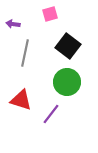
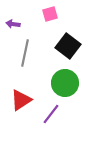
green circle: moved 2 px left, 1 px down
red triangle: rotated 50 degrees counterclockwise
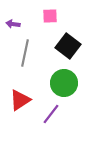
pink square: moved 2 px down; rotated 14 degrees clockwise
green circle: moved 1 px left
red triangle: moved 1 px left
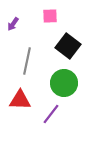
purple arrow: rotated 64 degrees counterclockwise
gray line: moved 2 px right, 8 px down
red triangle: rotated 35 degrees clockwise
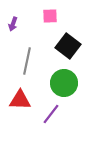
purple arrow: rotated 16 degrees counterclockwise
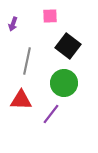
red triangle: moved 1 px right
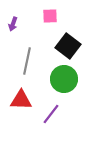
green circle: moved 4 px up
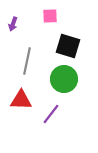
black square: rotated 20 degrees counterclockwise
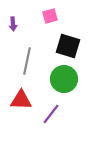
pink square: rotated 14 degrees counterclockwise
purple arrow: rotated 24 degrees counterclockwise
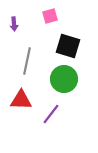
purple arrow: moved 1 px right
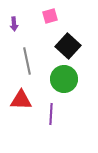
black square: rotated 25 degrees clockwise
gray line: rotated 24 degrees counterclockwise
purple line: rotated 35 degrees counterclockwise
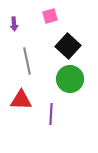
green circle: moved 6 px right
